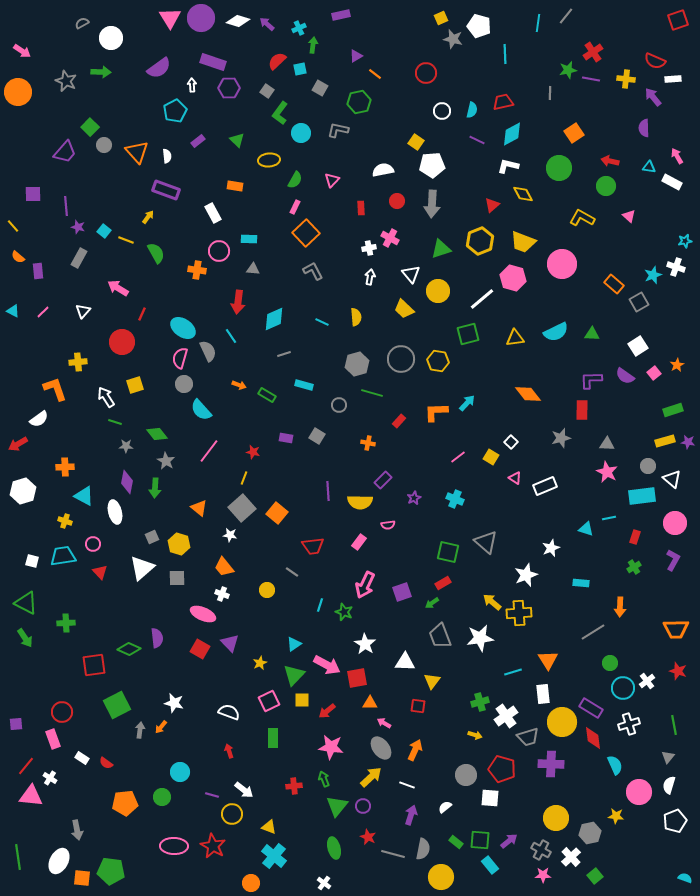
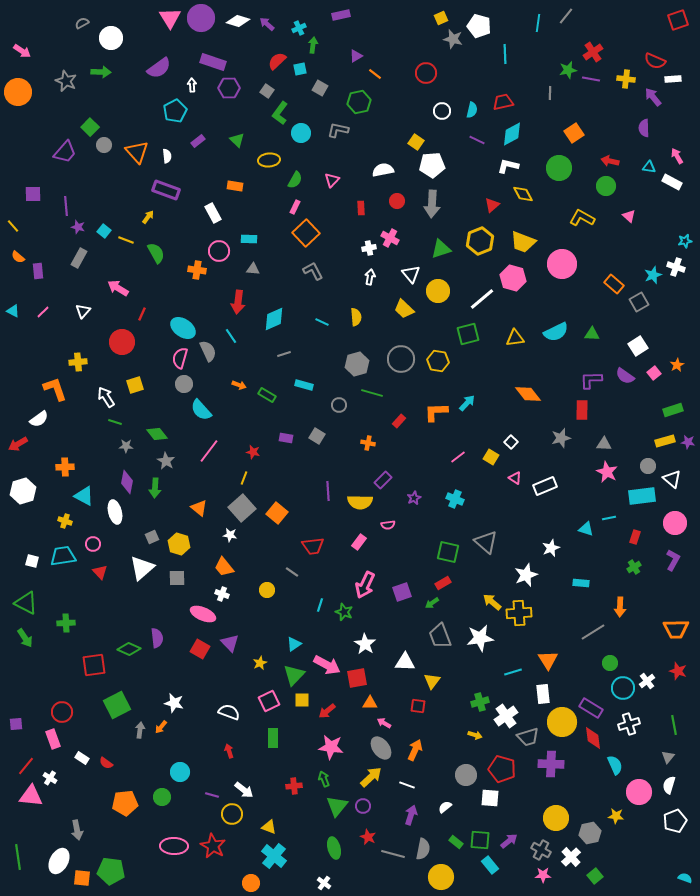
gray triangle at (607, 444): moved 3 px left
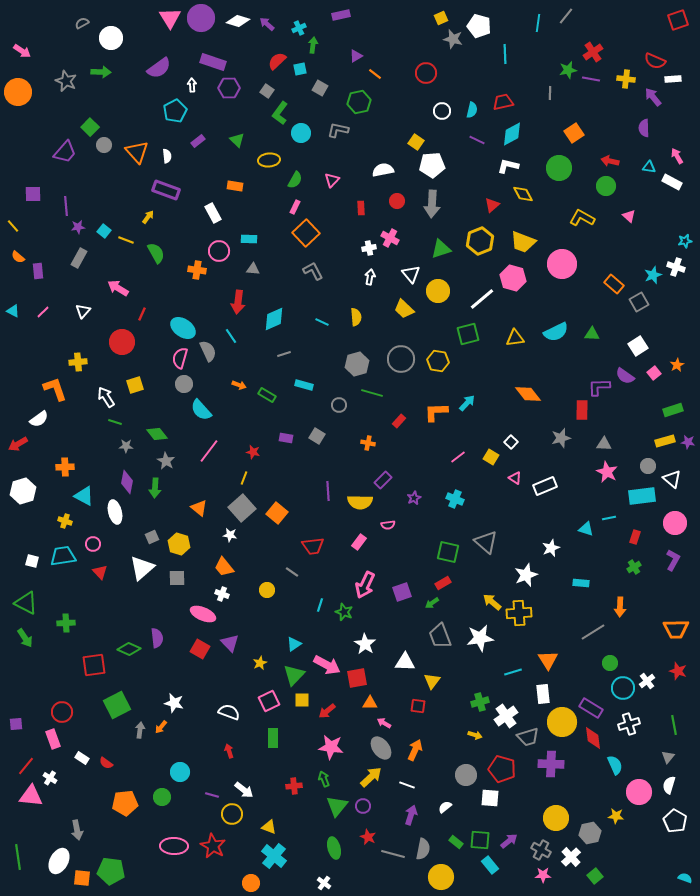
purple star at (78, 227): rotated 24 degrees counterclockwise
purple L-shape at (591, 380): moved 8 px right, 7 px down
white pentagon at (675, 821): rotated 20 degrees counterclockwise
